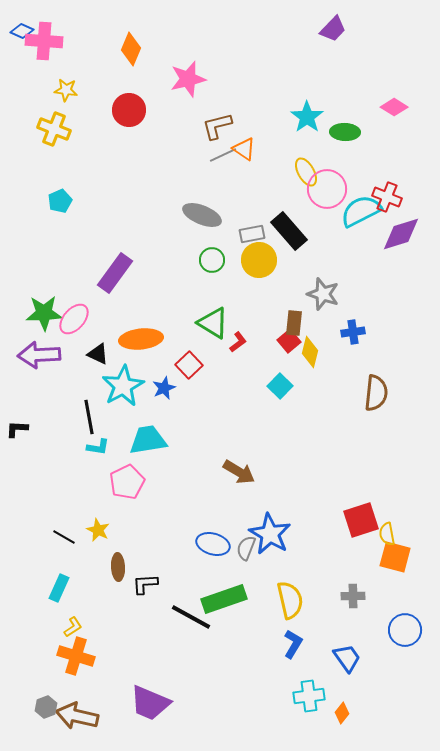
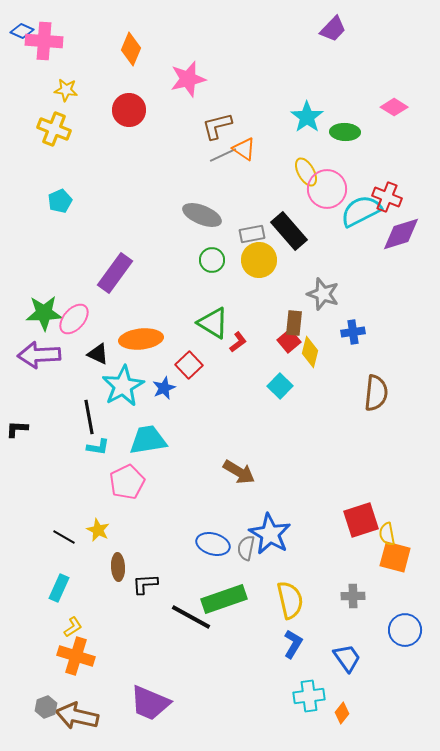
gray semicircle at (246, 548): rotated 10 degrees counterclockwise
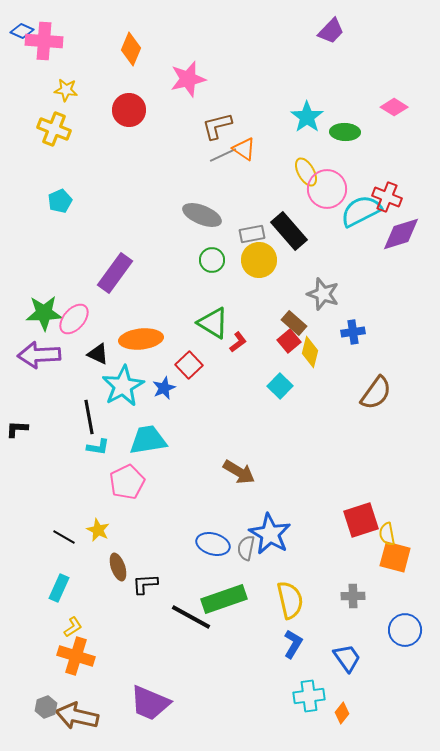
purple trapezoid at (333, 29): moved 2 px left, 2 px down
brown rectangle at (294, 323): rotated 55 degrees counterclockwise
brown semicircle at (376, 393): rotated 30 degrees clockwise
brown ellipse at (118, 567): rotated 16 degrees counterclockwise
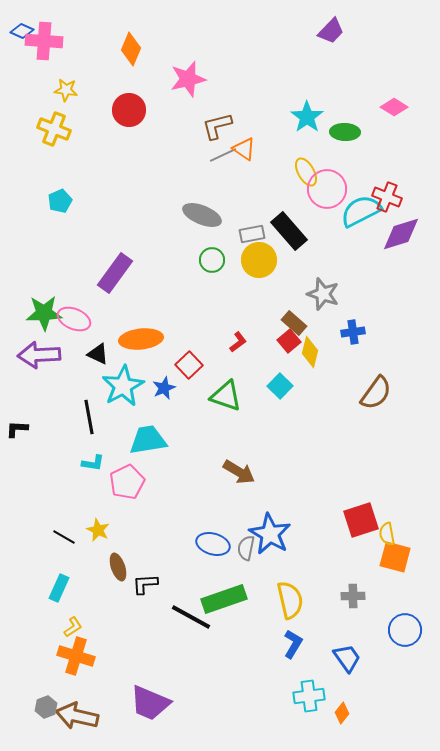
pink ellipse at (74, 319): rotated 72 degrees clockwise
green triangle at (213, 323): moved 13 px right, 73 px down; rotated 12 degrees counterclockwise
cyan L-shape at (98, 447): moved 5 px left, 16 px down
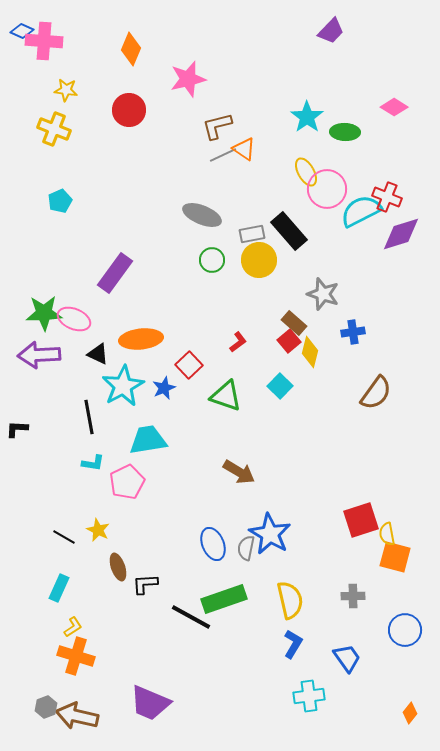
blue ellipse at (213, 544): rotated 52 degrees clockwise
orange diamond at (342, 713): moved 68 px right
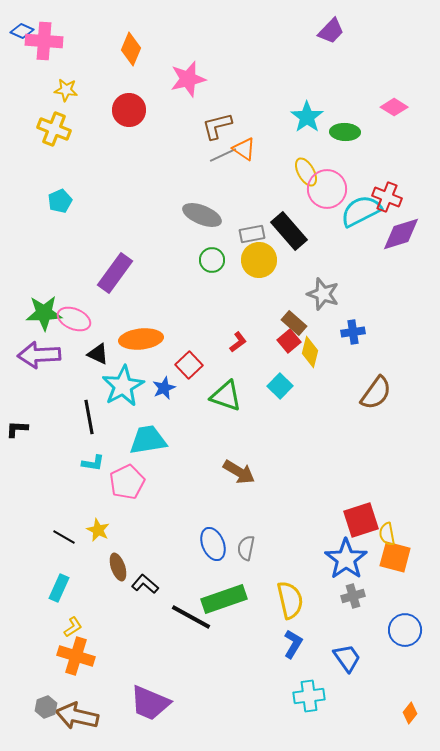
blue star at (270, 534): moved 76 px right, 25 px down; rotated 6 degrees clockwise
black L-shape at (145, 584): rotated 44 degrees clockwise
gray cross at (353, 596): rotated 15 degrees counterclockwise
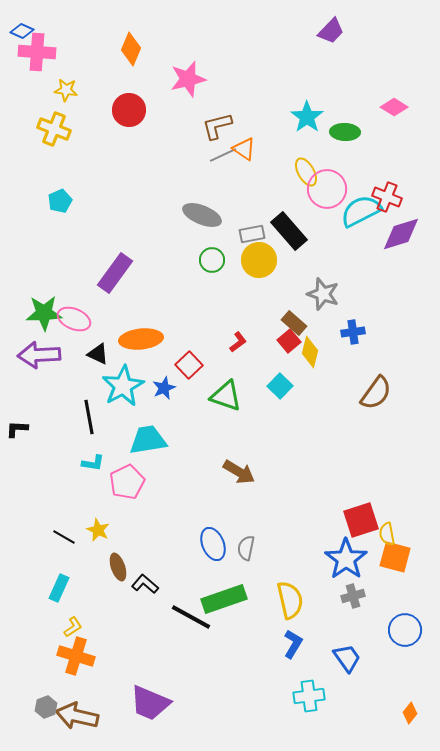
pink cross at (44, 41): moved 7 px left, 11 px down
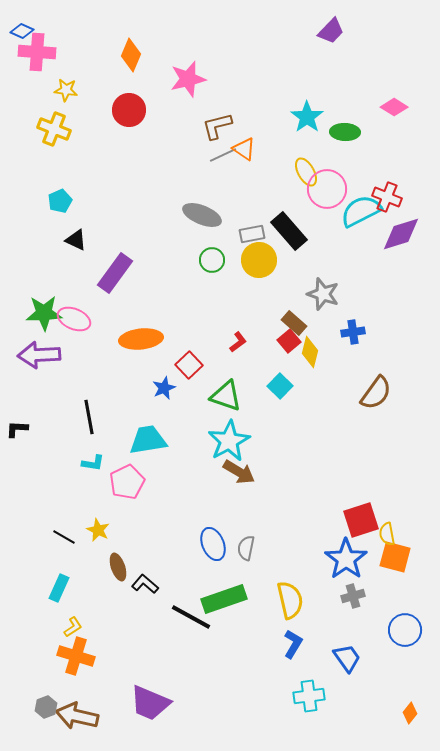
orange diamond at (131, 49): moved 6 px down
black triangle at (98, 354): moved 22 px left, 114 px up
cyan star at (123, 386): moved 106 px right, 55 px down
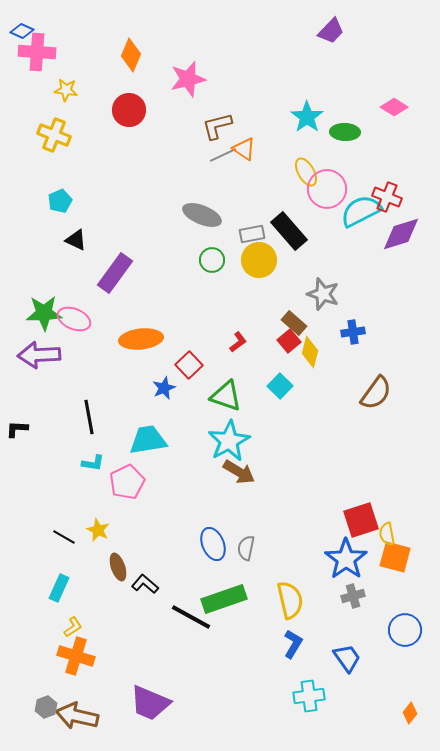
yellow cross at (54, 129): moved 6 px down
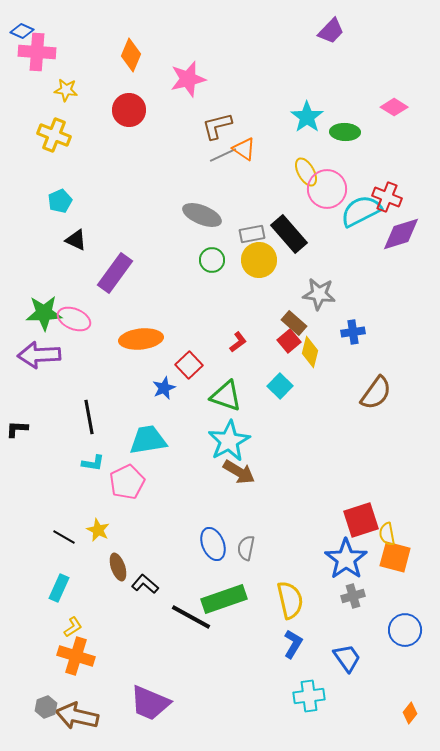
black rectangle at (289, 231): moved 3 px down
gray star at (323, 294): moved 4 px left; rotated 12 degrees counterclockwise
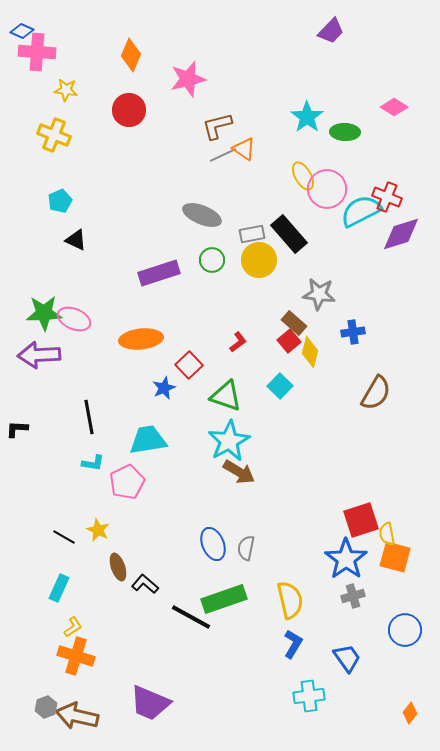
yellow ellipse at (306, 172): moved 3 px left, 4 px down
purple rectangle at (115, 273): moved 44 px right; rotated 36 degrees clockwise
brown semicircle at (376, 393): rotated 6 degrees counterclockwise
